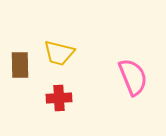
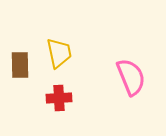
yellow trapezoid: rotated 116 degrees counterclockwise
pink semicircle: moved 2 px left
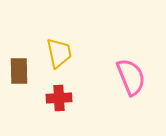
brown rectangle: moved 1 px left, 6 px down
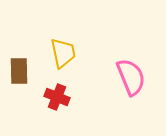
yellow trapezoid: moved 4 px right
red cross: moved 2 px left, 1 px up; rotated 25 degrees clockwise
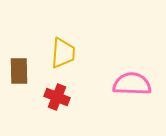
yellow trapezoid: rotated 16 degrees clockwise
pink semicircle: moved 1 px right, 7 px down; rotated 66 degrees counterclockwise
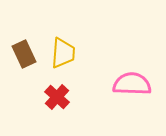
brown rectangle: moved 5 px right, 17 px up; rotated 24 degrees counterclockwise
red cross: rotated 20 degrees clockwise
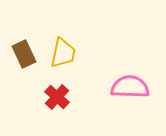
yellow trapezoid: rotated 8 degrees clockwise
pink semicircle: moved 2 px left, 3 px down
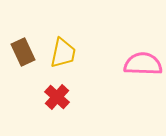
brown rectangle: moved 1 px left, 2 px up
pink semicircle: moved 13 px right, 23 px up
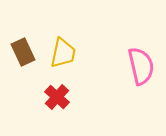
pink semicircle: moved 2 px left, 2 px down; rotated 75 degrees clockwise
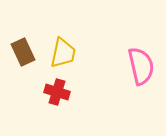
red cross: moved 5 px up; rotated 25 degrees counterclockwise
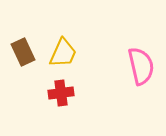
yellow trapezoid: rotated 12 degrees clockwise
red cross: moved 4 px right, 1 px down; rotated 25 degrees counterclockwise
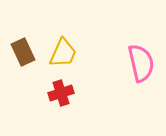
pink semicircle: moved 3 px up
red cross: rotated 10 degrees counterclockwise
